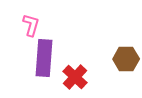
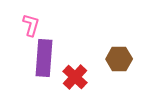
brown hexagon: moved 7 px left
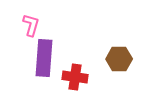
red cross: rotated 35 degrees counterclockwise
